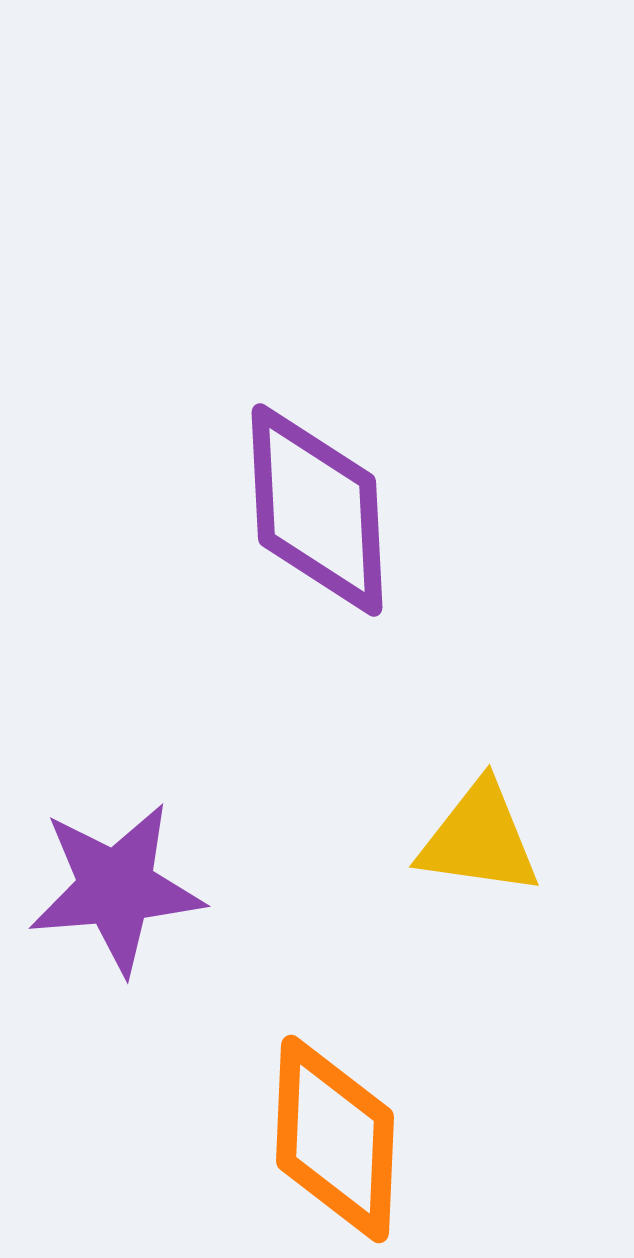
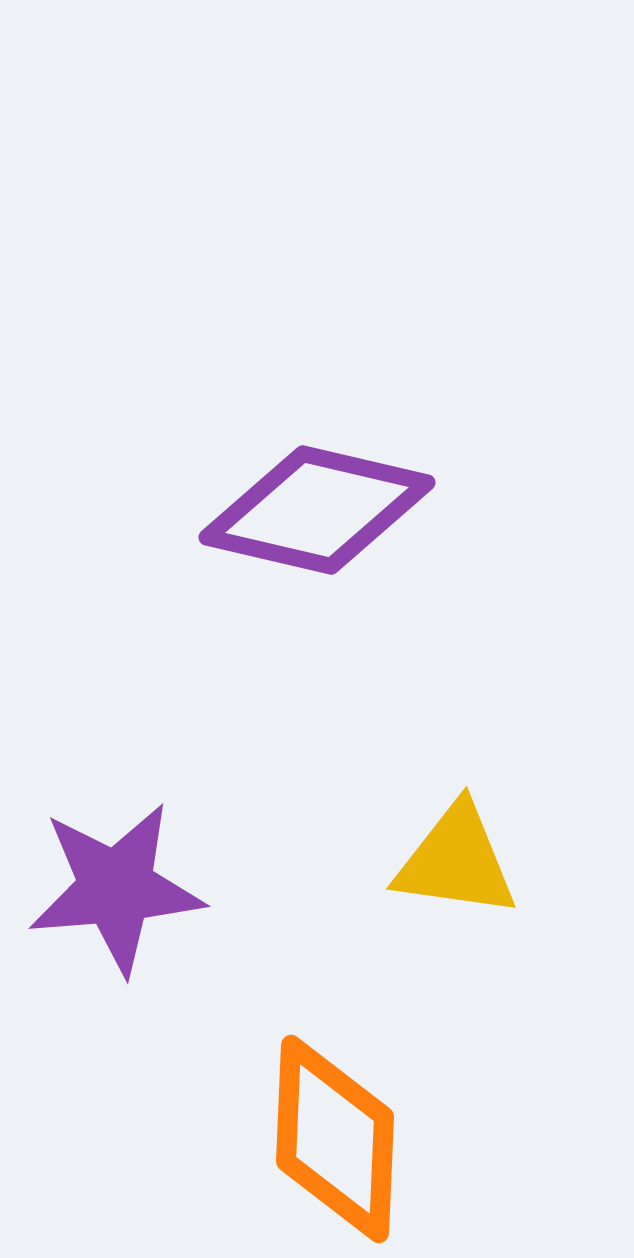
purple diamond: rotated 74 degrees counterclockwise
yellow triangle: moved 23 px left, 22 px down
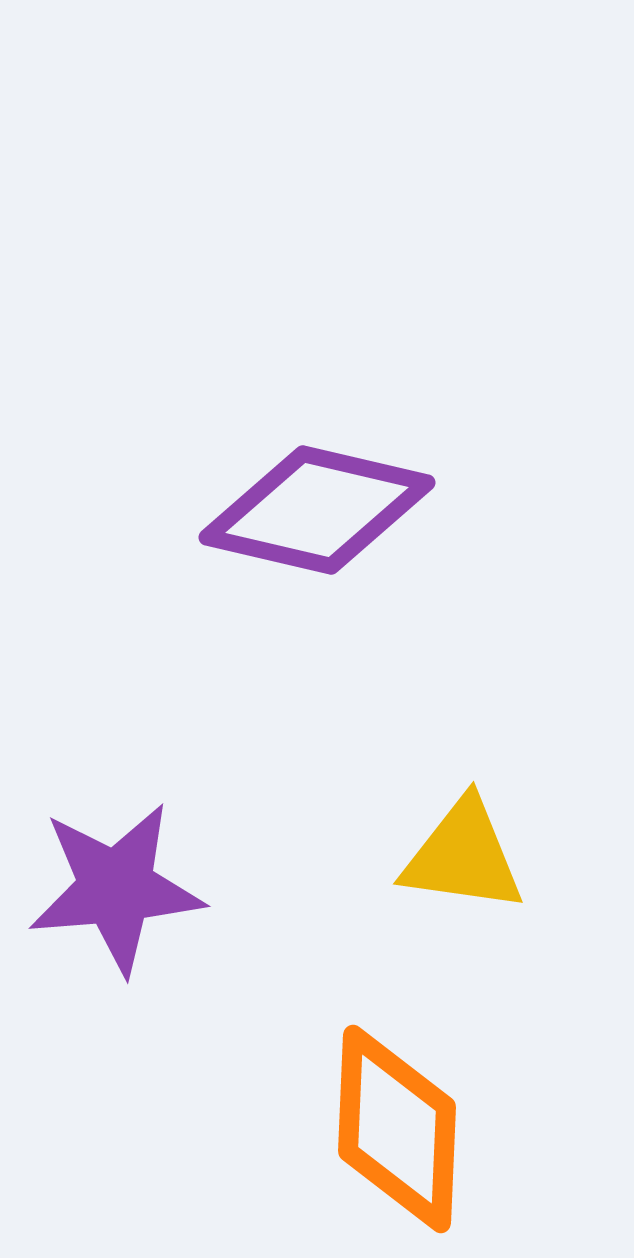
yellow triangle: moved 7 px right, 5 px up
orange diamond: moved 62 px right, 10 px up
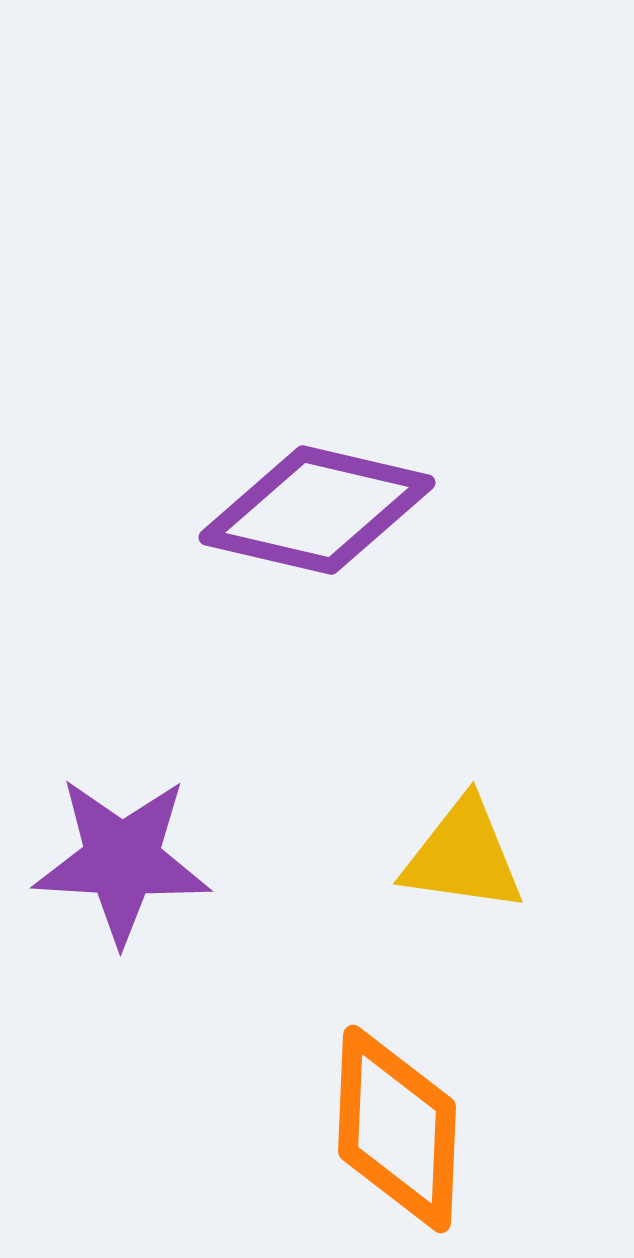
purple star: moved 6 px right, 28 px up; rotated 8 degrees clockwise
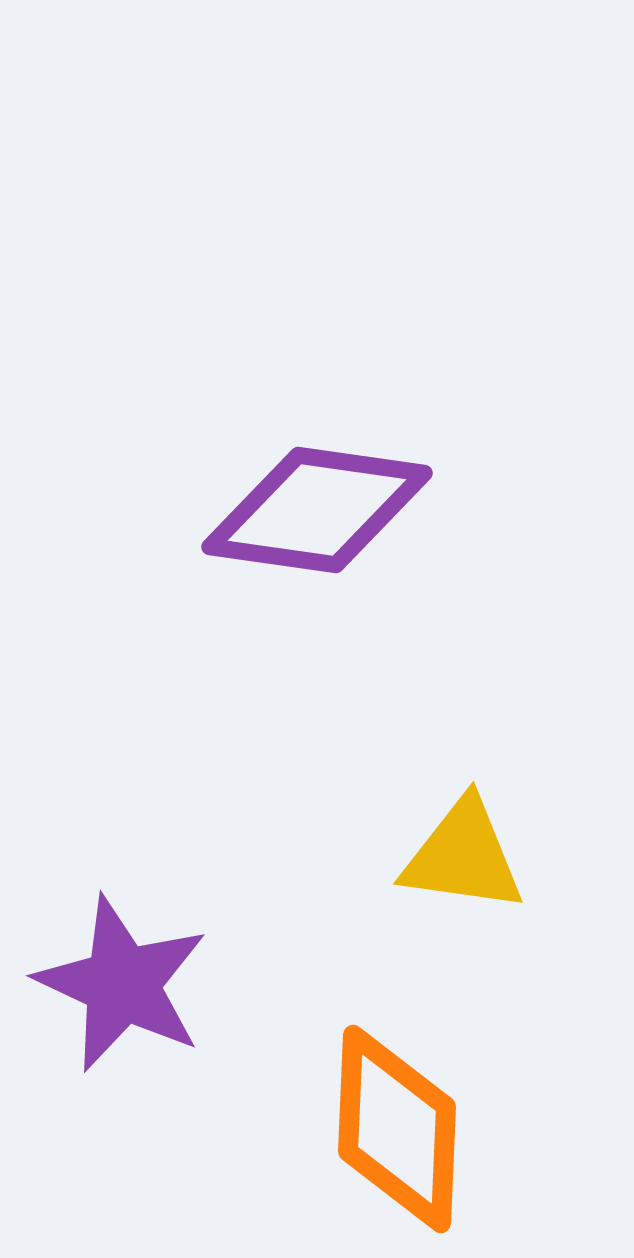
purple diamond: rotated 5 degrees counterclockwise
purple star: moved 124 px down; rotated 22 degrees clockwise
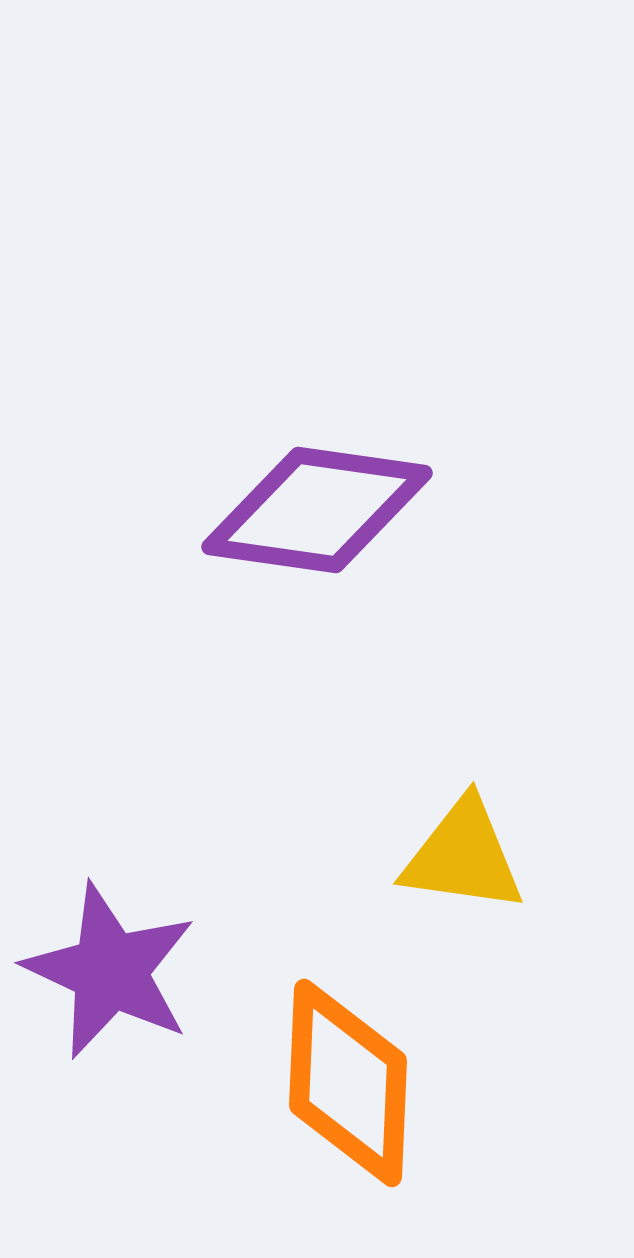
purple star: moved 12 px left, 13 px up
orange diamond: moved 49 px left, 46 px up
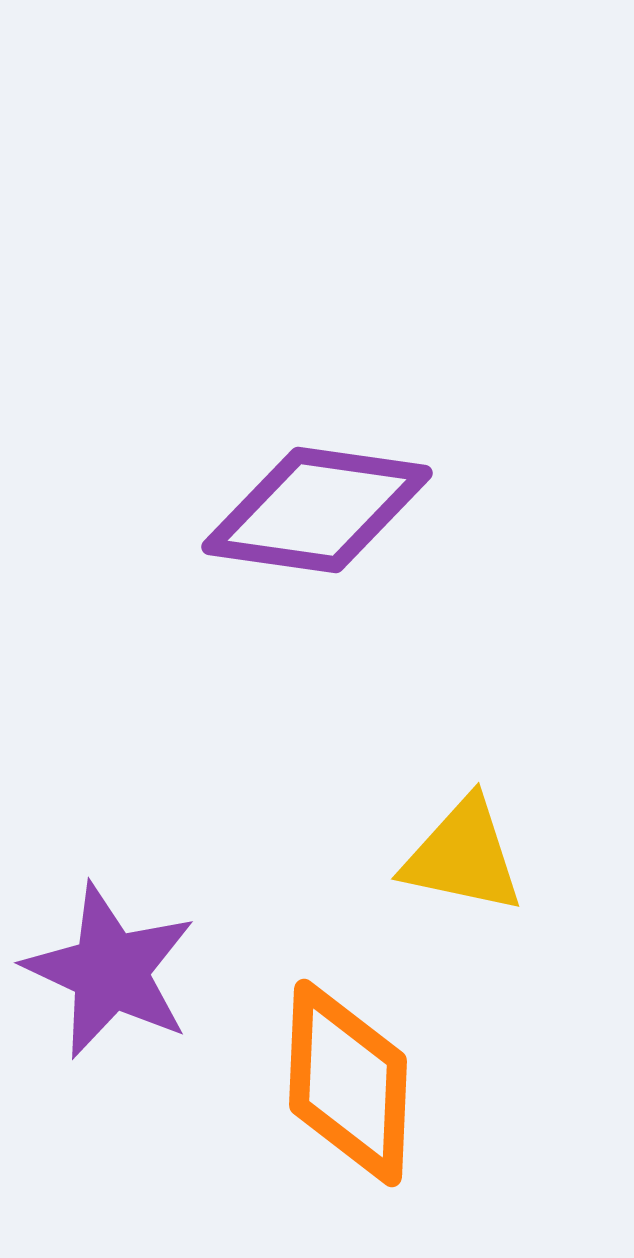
yellow triangle: rotated 4 degrees clockwise
